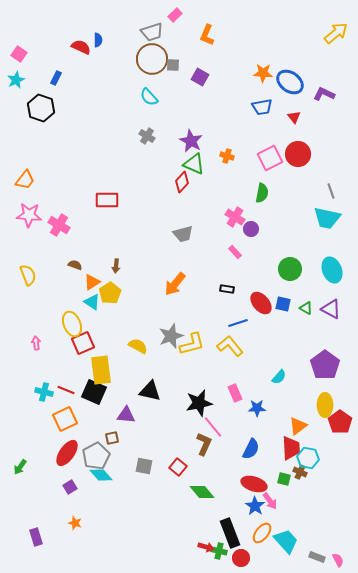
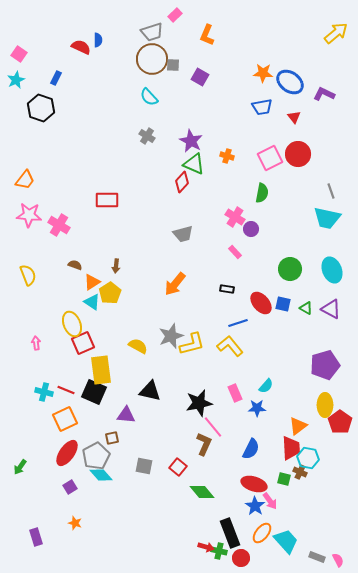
purple pentagon at (325, 365): rotated 20 degrees clockwise
cyan semicircle at (279, 377): moved 13 px left, 9 px down
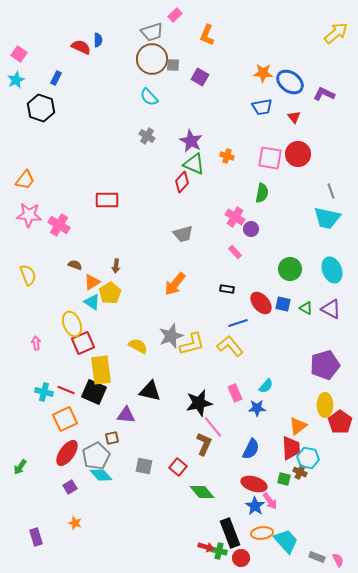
pink square at (270, 158): rotated 35 degrees clockwise
orange ellipse at (262, 533): rotated 45 degrees clockwise
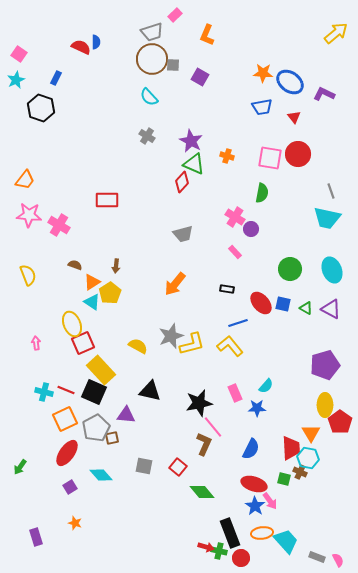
blue semicircle at (98, 40): moved 2 px left, 2 px down
yellow rectangle at (101, 370): rotated 36 degrees counterclockwise
orange triangle at (298, 426): moved 13 px right, 7 px down; rotated 24 degrees counterclockwise
gray pentagon at (96, 456): moved 28 px up
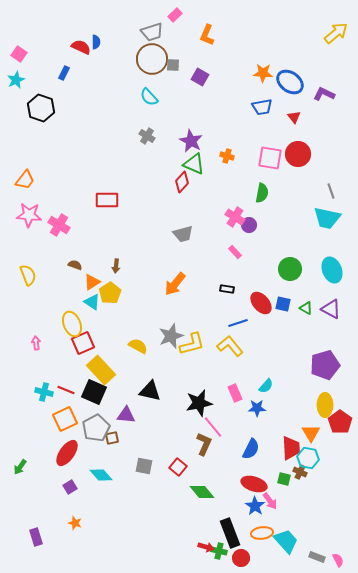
blue rectangle at (56, 78): moved 8 px right, 5 px up
purple circle at (251, 229): moved 2 px left, 4 px up
